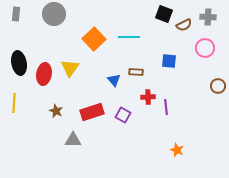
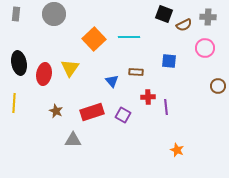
blue triangle: moved 2 px left, 1 px down
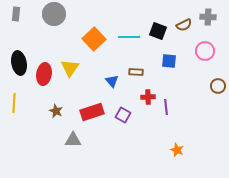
black square: moved 6 px left, 17 px down
pink circle: moved 3 px down
